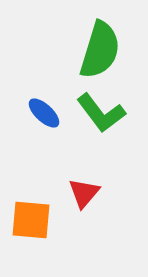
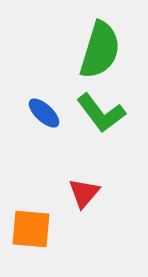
orange square: moved 9 px down
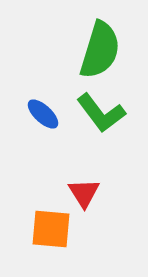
blue ellipse: moved 1 px left, 1 px down
red triangle: rotated 12 degrees counterclockwise
orange square: moved 20 px right
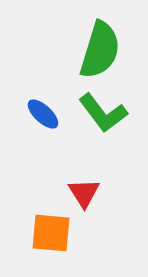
green L-shape: moved 2 px right
orange square: moved 4 px down
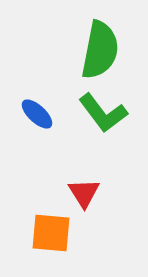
green semicircle: rotated 6 degrees counterclockwise
blue ellipse: moved 6 px left
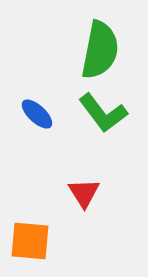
orange square: moved 21 px left, 8 px down
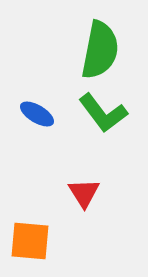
blue ellipse: rotated 12 degrees counterclockwise
